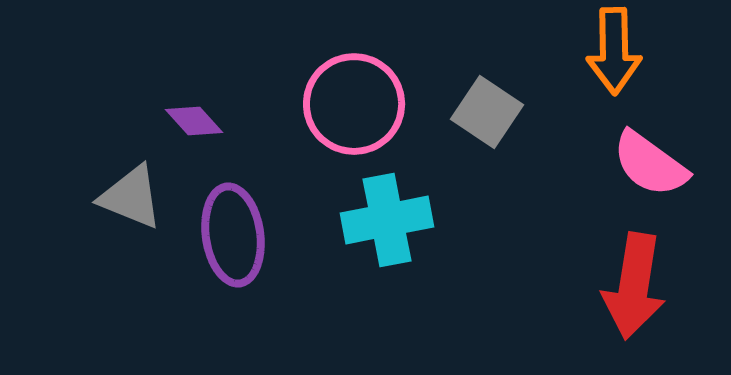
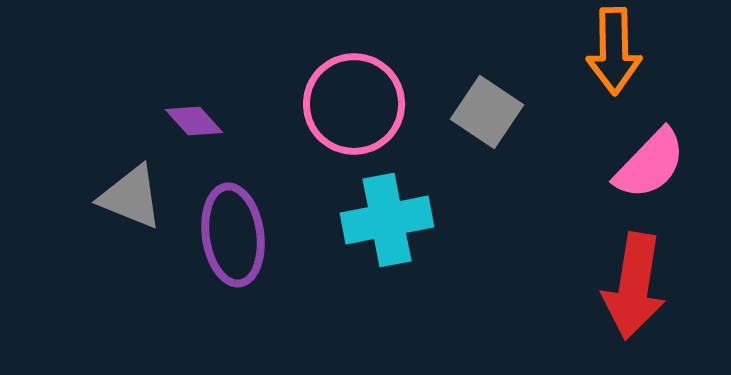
pink semicircle: rotated 82 degrees counterclockwise
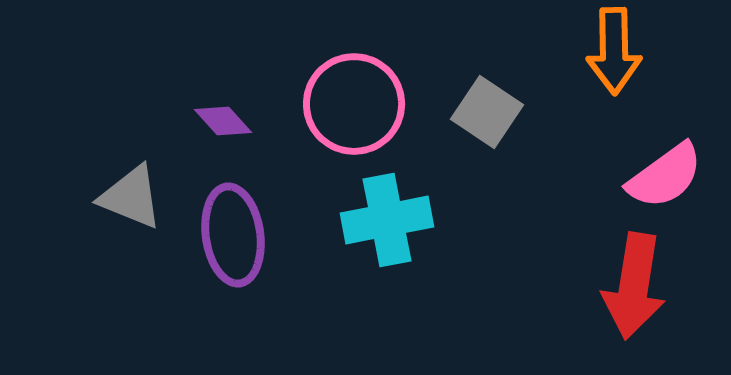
purple diamond: moved 29 px right
pink semicircle: moved 15 px right, 12 px down; rotated 10 degrees clockwise
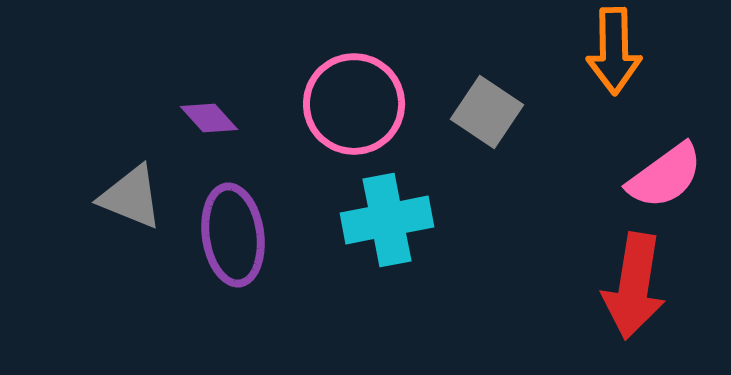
purple diamond: moved 14 px left, 3 px up
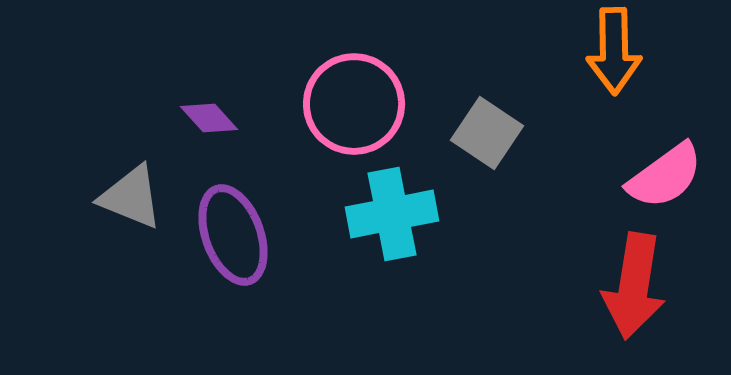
gray square: moved 21 px down
cyan cross: moved 5 px right, 6 px up
purple ellipse: rotated 12 degrees counterclockwise
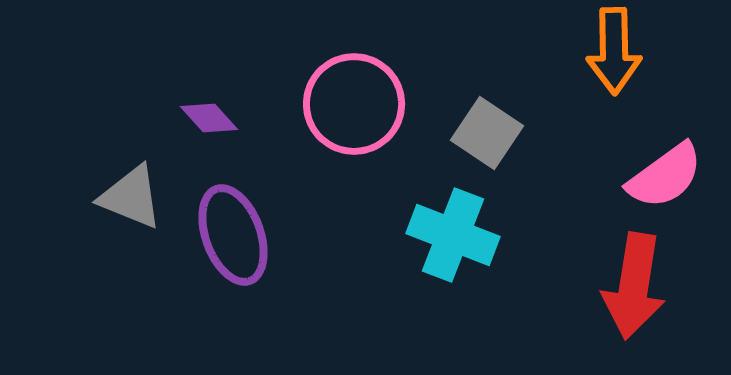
cyan cross: moved 61 px right, 21 px down; rotated 32 degrees clockwise
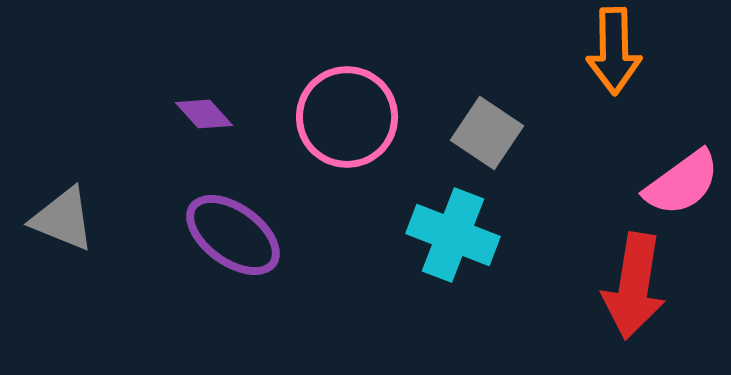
pink circle: moved 7 px left, 13 px down
purple diamond: moved 5 px left, 4 px up
pink semicircle: moved 17 px right, 7 px down
gray triangle: moved 68 px left, 22 px down
purple ellipse: rotated 34 degrees counterclockwise
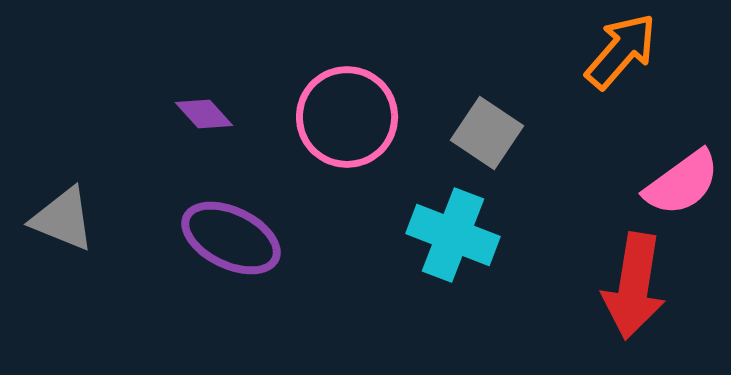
orange arrow: moved 7 px right; rotated 138 degrees counterclockwise
purple ellipse: moved 2 px left, 3 px down; rotated 10 degrees counterclockwise
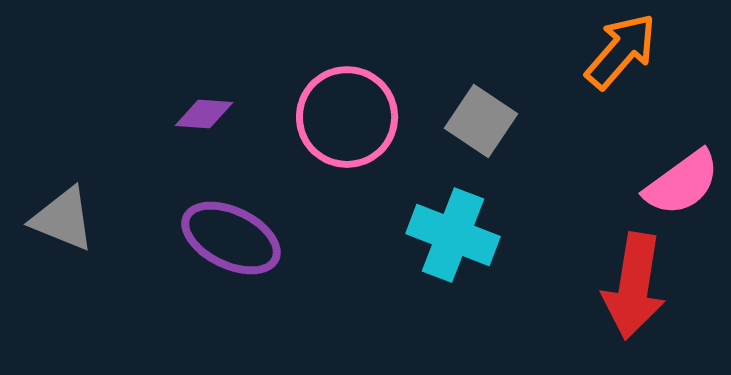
purple diamond: rotated 44 degrees counterclockwise
gray square: moved 6 px left, 12 px up
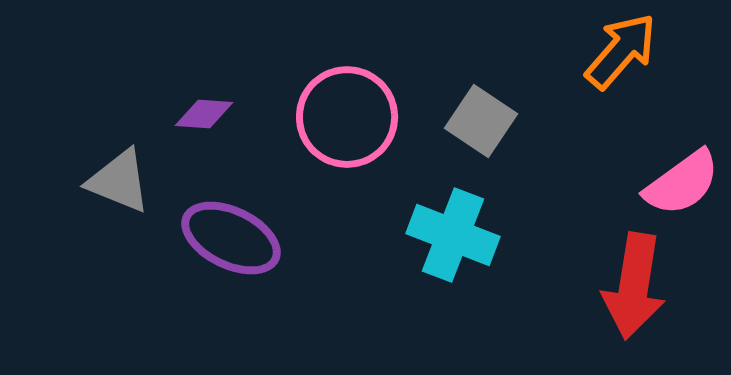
gray triangle: moved 56 px right, 38 px up
